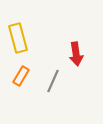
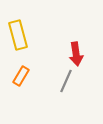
yellow rectangle: moved 3 px up
gray line: moved 13 px right
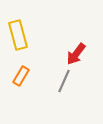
red arrow: rotated 45 degrees clockwise
gray line: moved 2 px left
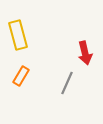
red arrow: moved 9 px right, 1 px up; rotated 50 degrees counterclockwise
gray line: moved 3 px right, 2 px down
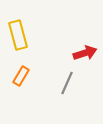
red arrow: rotated 95 degrees counterclockwise
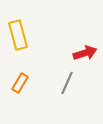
orange rectangle: moved 1 px left, 7 px down
